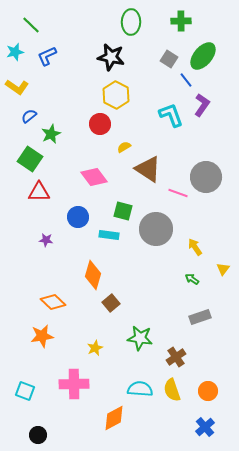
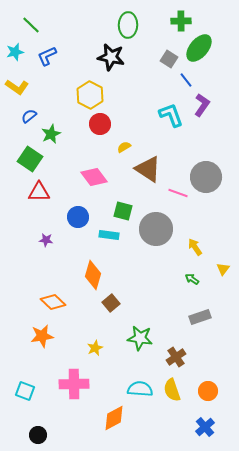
green ellipse at (131, 22): moved 3 px left, 3 px down
green ellipse at (203, 56): moved 4 px left, 8 px up
yellow hexagon at (116, 95): moved 26 px left
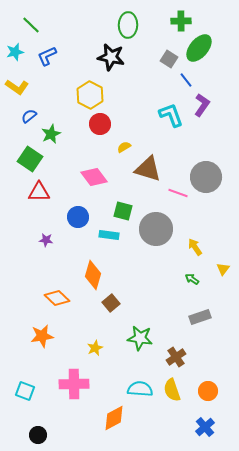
brown triangle at (148, 169): rotated 16 degrees counterclockwise
orange diamond at (53, 302): moved 4 px right, 4 px up
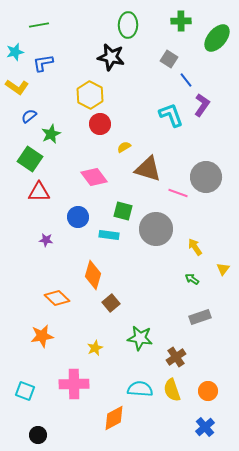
green line at (31, 25): moved 8 px right; rotated 54 degrees counterclockwise
green ellipse at (199, 48): moved 18 px right, 10 px up
blue L-shape at (47, 56): moved 4 px left, 7 px down; rotated 15 degrees clockwise
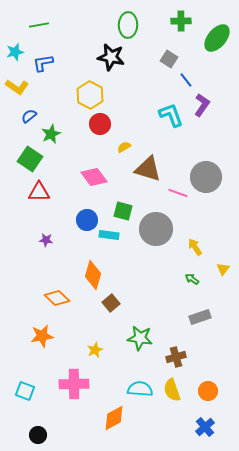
blue circle at (78, 217): moved 9 px right, 3 px down
yellow star at (95, 348): moved 2 px down
brown cross at (176, 357): rotated 18 degrees clockwise
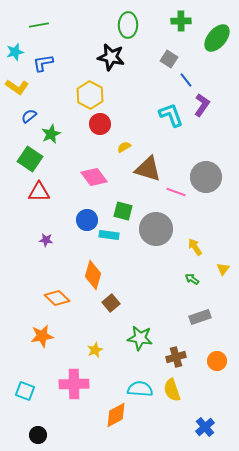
pink line at (178, 193): moved 2 px left, 1 px up
orange circle at (208, 391): moved 9 px right, 30 px up
orange diamond at (114, 418): moved 2 px right, 3 px up
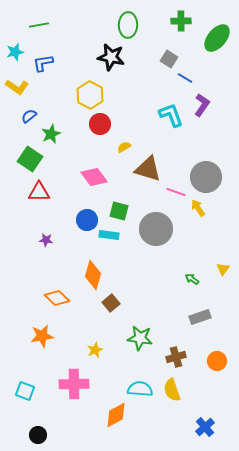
blue line at (186, 80): moved 1 px left, 2 px up; rotated 21 degrees counterclockwise
green square at (123, 211): moved 4 px left
yellow arrow at (195, 247): moved 3 px right, 39 px up
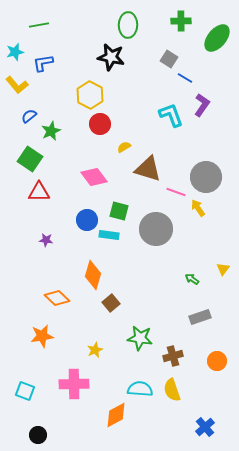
yellow L-shape at (17, 87): moved 2 px up; rotated 15 degrees clockwise
green star at (51, 134): moved 3 px up
brown cross at (176, 357): moved 3 px left, 1 px up
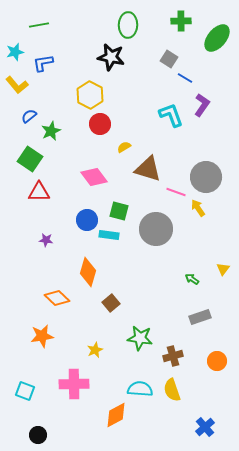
orange diamond at (93, 275): moved 5 px left, 3 px up
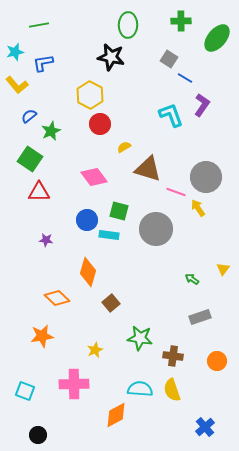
brown cross at (173, 356): rotated 24 degrees clockwise
